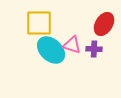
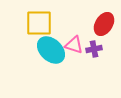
pink triangle: moved 2 px right
purple cross: rotated 14 degrees counterclockwise
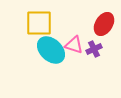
purple cross: rotated 14 degrees counterclockwise
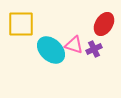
yellow square: moved 18 px left, 1 px down
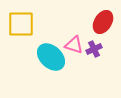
red ellipse: moved 1 px left, 2 px up
cyan ellipse: moved 7 px down
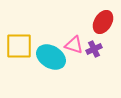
yellow square: moved 2 px left, 22 px down
cyan ellipse: rotated 12 degrees counterclockwise
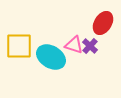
red ellipse: moved 1 px down
purple cross: moved 4 px left, 3 px up; rotated 21 degrees counterclockwise
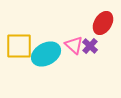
pink triangle: rotated 24 degrees clockwise
cyan ellipse: moved 5 px left, 3 px up; rotated 60 degrees counterclockwise
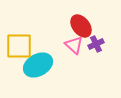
red ellipse: moved 22 px left, 3 px down; rotated 70 degrees counterclockwise
purple cross: moved 6 px right, 2 px up; rotated 21 degrees clockwise
cyan ellipse: moved 8 px left, 11 px down
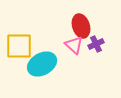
red ellipse: rotated 20 degrees clockwise
cyan ellipse: moved 4 px right, 1 px up
